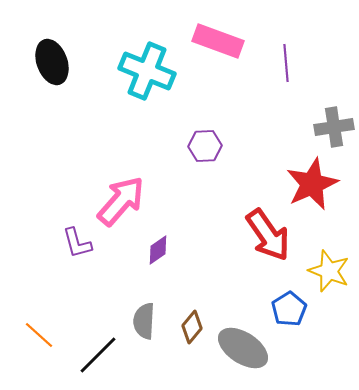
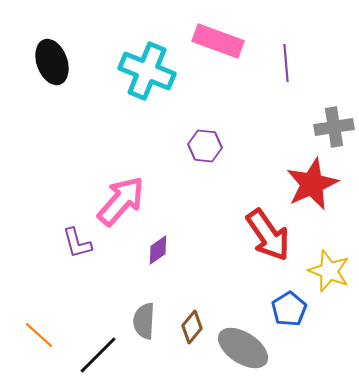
purple hexagon: rotated 8 degrees clockwise
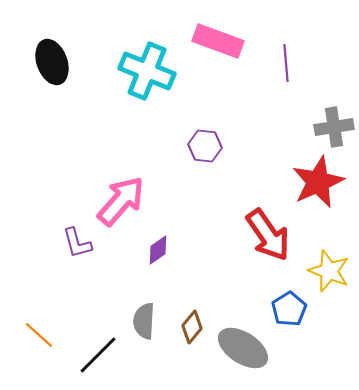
red star: moved 6 px right, 2 px up
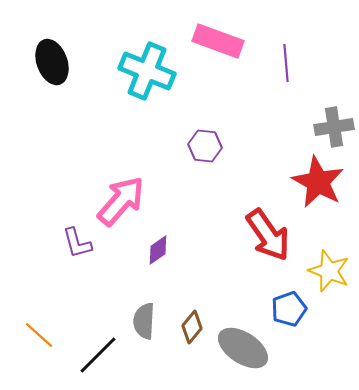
red star: rotated 20 degrees counterclockwise
blue pentagon: rotated 12 degrees clockwise
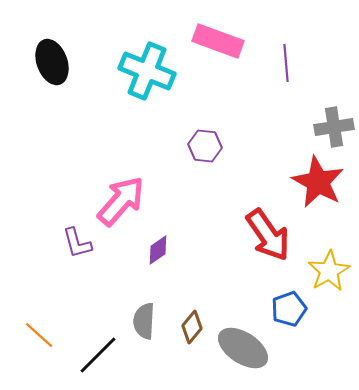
yellow star: rotated 21 degrees clockwise
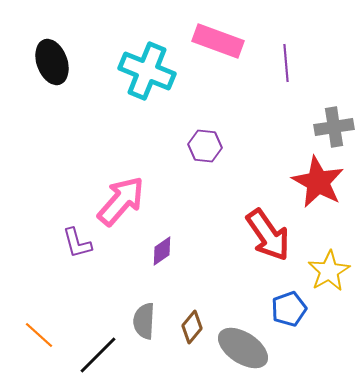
purple diamond: moved 4 px right, 1 px down
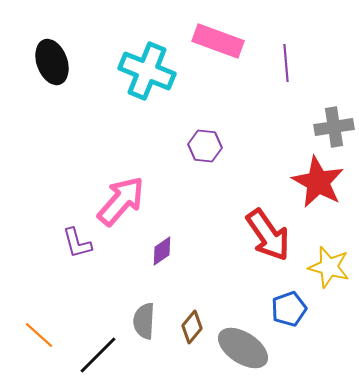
yellow star: moved 4 px up; rotated 27 degrees counterclockwise
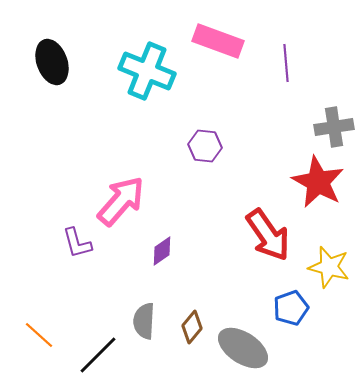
blue pentagon: moved 2 px right, 1 px up
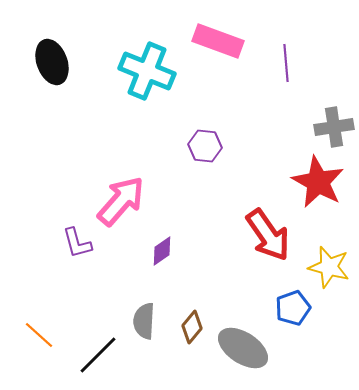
blue pentagon: moved 2 px right
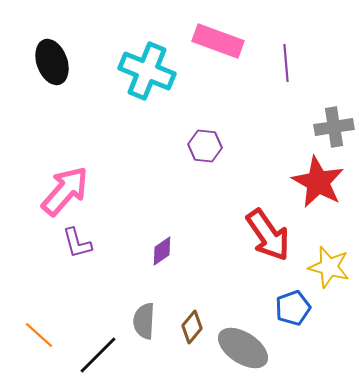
pink arrow: moved 56 px left, 10 px up
